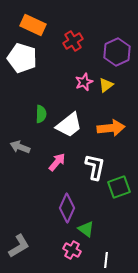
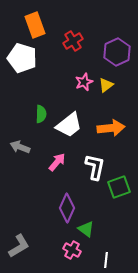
orange rectangle: moved 2 px right; rotated 45 degrees clockwise
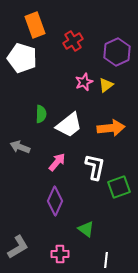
purple diamond: moved 12 px left, 7 px up
gray L-shape: moved 1 px left, 1 px down
pink cross: moved 12 px left, 4 px down; rotated 30 degrees counterclockwise
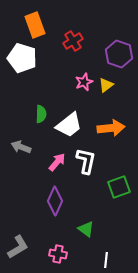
purple hexagon: moved 2 px right, 2 px down; rotated 16 degrees counterclockwise
gray arrow: moved 1 px right
white L-shape: moved 9 px left, 6 px up
pink cross: moved 2 px left; rotated 12 degrees clockwise
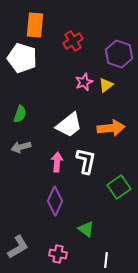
orange rectangle: rotated 25 degrees clockwise
green semicircle: moved 21 px left; rotated 18 degrees clockwise
gray arrow: rotated 36 degrees counterclockwise
pink arrow: rotated 36 degrees counterclockwise
green square: rotated 15 degrees counterclockwise
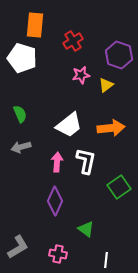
purple hexagon: moved 1 px down
pink star: moved 3 px left, 7 px up; rotated 12 degrees clockwise
green semicircle: rotated 42 degrees counterclockwise
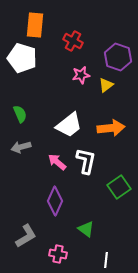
red cross: rotated 30 degrees counterclockwise
purple hexagon: moved 1 px left, 2 px down
pink arrow: rotated 54 degrees counterclockwise
gray L-shape: moved 8 px right, 11 px up
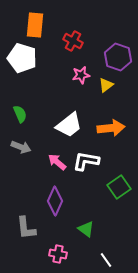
gray arrow: rotated 144 degrees counterclockwise
white L-shape: rotated 92 degrees counterclockwise
gray L-shape: moved 8 px up; rotated 115 degrees clockwise
white line: rotated 42 degrees counterclockwise
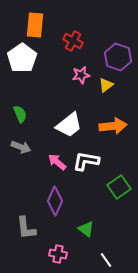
white pentagon: rotated 20 degrees clockwise
orange arrow: moved 2 px right, 2 px up
